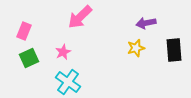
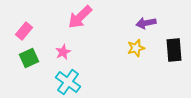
pink rectangle: rotated 18 degrees clockwise
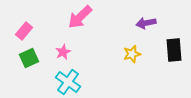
yellow star: moved 4 px left, 6 px down
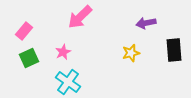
yellow star: moved 1 px left, 1 px up
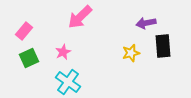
black rectangle: moved 11 px left, 4 px up
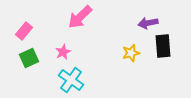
purple arrow: moved 2 px right
cyan cross: moved 3 px right, 2 px up
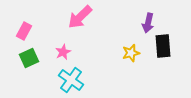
purple arrow: rotated 66 degrees counterclockwise
pink rectangle: rotated 12 degrees counterclockwise
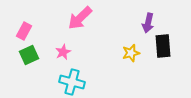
pink arrow: moved 1 px down
green square: moved 3 px up
cyan cross: moved 1 px right, 2 px down; rotated 20 degrees counterclockwise
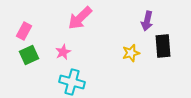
purple arrow: moved 1 px left, 2 px up
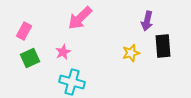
green square: moved 1 px right, 3 px down
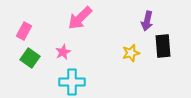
green square: rotated 30 degrees counterclockwise
cyan cross: rotated 15 degrees counterclockwise
